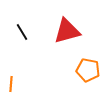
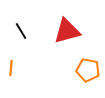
black line: moved 1 px left, 1 px up
orange line: moved 16 px up
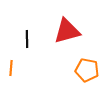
black line: moved 6 px right, 8 px down; rotated 30 degrees clockwise
orange pentagon: moved 1 px left
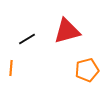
black line: rotated 60 degrees clockwise
orange pentagon: rotated 25 degrees counterclockwise
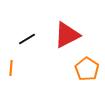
red triangle: moved 4 px down; rotated 12 degrees counterclockwise
orange pentagon: moved 1 px up; rotated 25 degrees counterclockwise
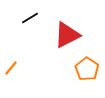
black line: moved 3 px right, 21 px up
orange line: rotated 35 degrees clockwise
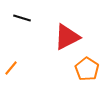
black line: moved 8 px left; rotated 48 degrees clockwise
red triangle: moved 2 px down
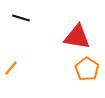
black line: moved 1 px left
red triangle: moved 10 px right; rotated 36 degrees clockwise
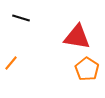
orange line: moved 5 px up
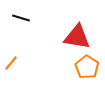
orange pentagon: moved 2 px up
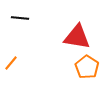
black line: moved 1 px left; rotated 12 degrees counterclockwise
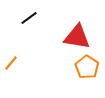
black line: moved 9 px right; rotated 42 degrees counterclockwise
